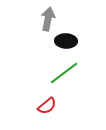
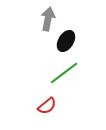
black ellipse: rotated 60 degrees counterclockwise
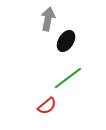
green line: moved 4 px right, 5 px down
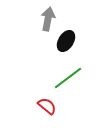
red semicircle: rotated 102 degrees counterclockwise
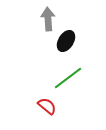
gray arrow: rotated 15 degrees counterclockwise
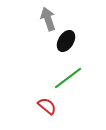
gray arrow: rotated 15 degrees counterclockwise
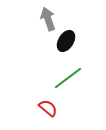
red semicircle: moved 1 px right, 2 px down
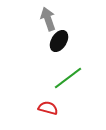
black ellipse: moved 7 px left
red semicircle: rotated 24 degrees counterclockwise
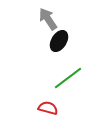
gray arrow: rotated 15 degrees counterclockwise
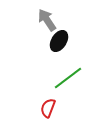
gray arrow: moved 1 px left, 1 px down
red semicircle: rotated 84 degrees counterclockwise
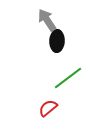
black ellipse: moved 2 px left; rotated 30 degrees counterclockwise
red semicircle: rotated 30 degrees clockwise
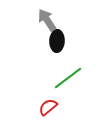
red semicircle: moved 1 px up
